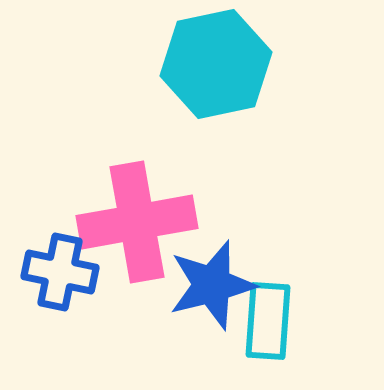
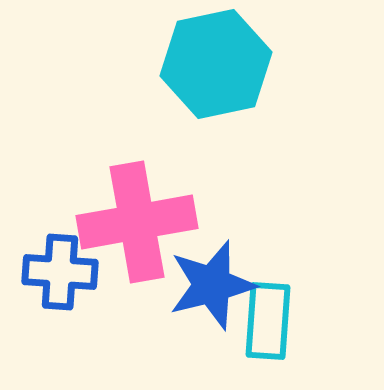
blue cross: rotated 8 degrees counterclockwise
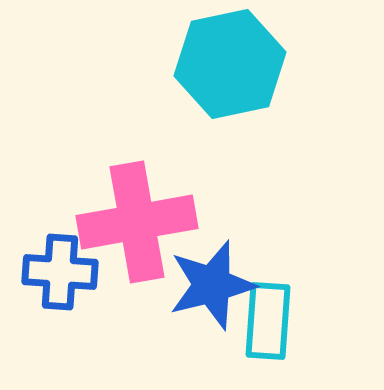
cyan hexagon: moved 14 px right
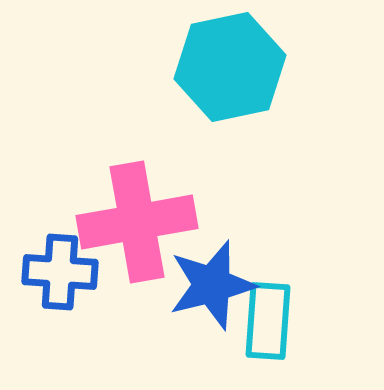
cyan hexagon: moved 3 px down
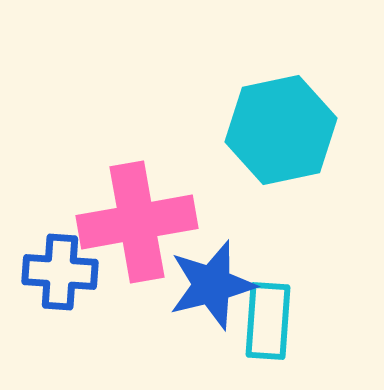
cyan hexagon: moved 51 px right, 63 px down
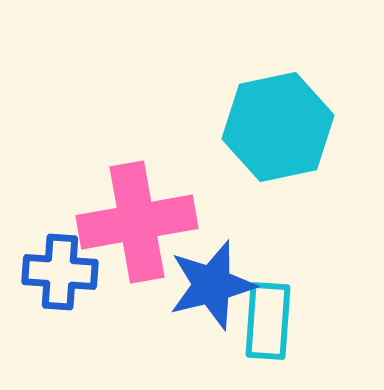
cyan hexagon: moved 3 px left, 3 px up
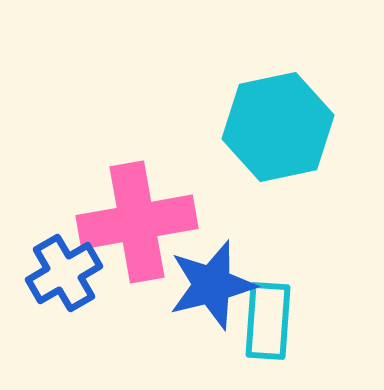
blue cross: moved 4 px right, 1 px down; rotated 34 degrees counterclockwise
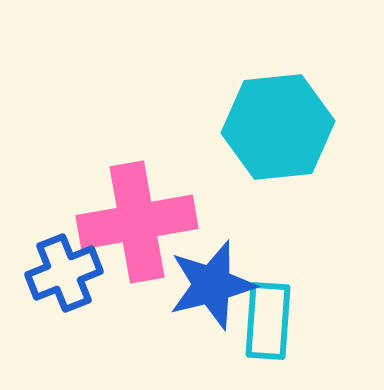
cyan hexagon: rotated 6 degrees clockwise
blue cross: rotated 8 degrees clockwise
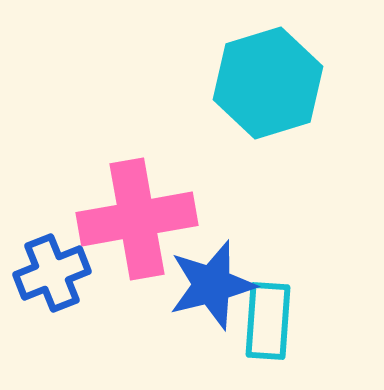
cyan hexagon: moved 10 px left, 44 px up; rotated 11 degrees counterclockwise
pink cross: moved 3 px up
blue cross: moved 12 px left
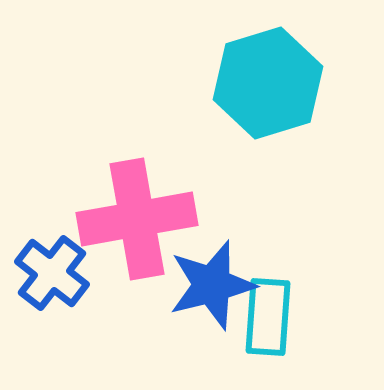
blue cross: rotated 30 degrees counterclockwise
cyan rectangle: moved 4 px up
